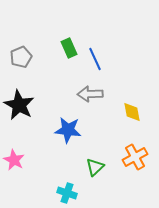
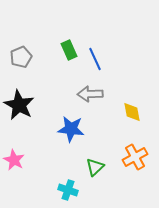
green rectangle: moved 2 px down
blue star: moved 3 px right, 1 px up
cyan cross: moved 1 px right, 3 px up
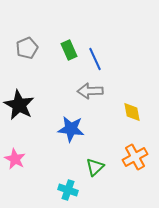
gray pentagon: moved 6 px right, 9 px up
gray arrow: moved 3 px up
pink star: moved 1 px right, 1 px up
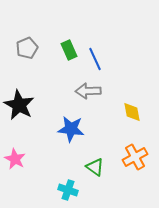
gray arrow: moved 2 px left
green triangle: rotated 42 degrees counterclockwise
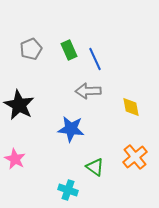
gray pentagon: moved 4 px right, 1 px down
yellow diamond: moved 1 px left, 5 px up
orange cross: rotated 10 degrees counterclockwise
